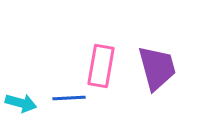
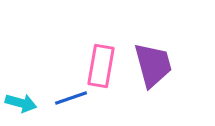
purple trapezoid: moved 4 px left, 3 px up
blue line: moved 2 px right; rotated 16 degrees counterclockwise
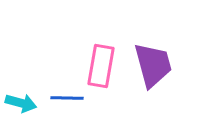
blue line: moved 4 px left; rotated 20 degrees clockwise
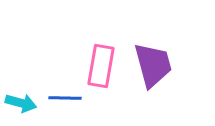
blue line: moved 2 px left
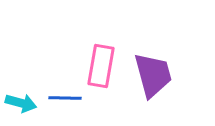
purple trapezoid: moved 10 px down
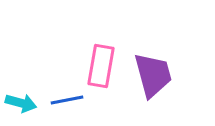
blue line: moved 2 px right, 2 px down; rotated 12 degrees counterclockwise
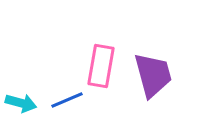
blue line: rotated 12 degrees counterclockwise
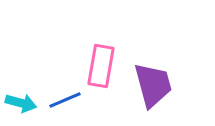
purple trapezoid: moved 10 px down
blue line: moved 2 px left
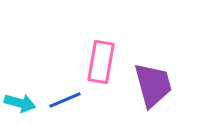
pink rectangle: moved 4 px up
cyan arrow: moved 1 px left
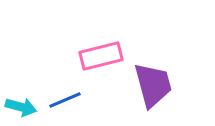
pink rectangle: moved 6 px up; rotated 66 degrees clockwise
cyan arrow: moved 1 px right, 4 px down
